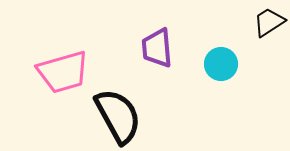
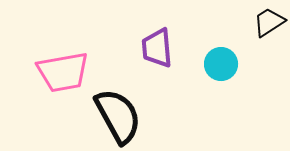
pink trapezoid: rotated 6 degrees clockwise
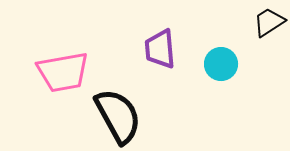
purple trapezoid: moved 3 px right, 1 px down
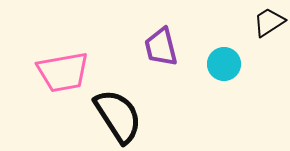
purple trapezoid: moved 1 px right, 2 px up; rotated 9 degrees counterclockwise
cyan circle: moved 3 px right
black semicircle: rotated 4 degrees counterclockwise
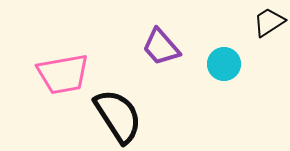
purple trapezoid: rotated 27 degrees counterclockwise
pink trapezoid: moved 2 px down
